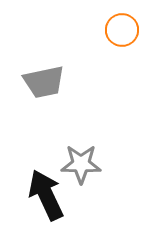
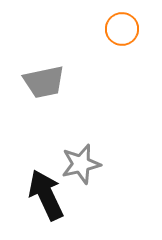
orange circle: moved 1 px up
gray star: rotated 15 degrees counterclockwise
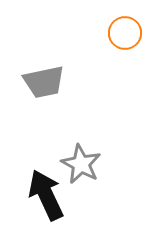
orange circle: moved 3 px right, 4 px down
gray star: rotated 30 degrees counterclockwise
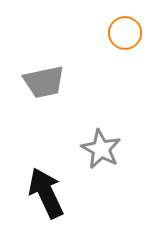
gray star: moved 20 px right, 15 px up
black arrow: moved 2 px up
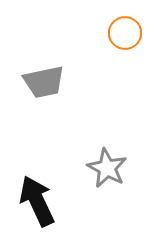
gray star: moved 6 px right, 19 px down
black arrow: moved 9 px left, 8 px down
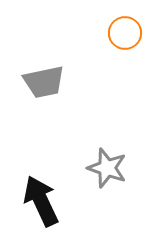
gray star: rotated 9 degrees counterclockwise
black arrow: moved 4 px right
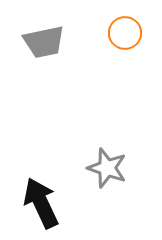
gray trapezoid: moved 40 px up
black arrow: moved 2 px down
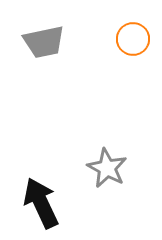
orange circle: moved 8 px right, 6 px down
gray star: rotated 9 degrees clockwise
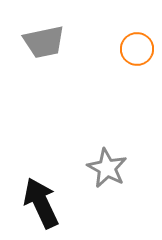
orange circle: moved 4 px right, 10 px down
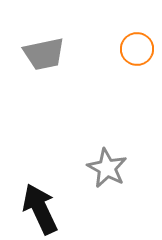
gray trapezoid: moved 12 px down
black arrow: moved 1 px left, 6 px down
